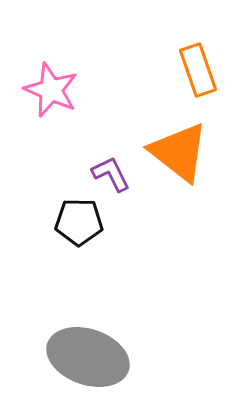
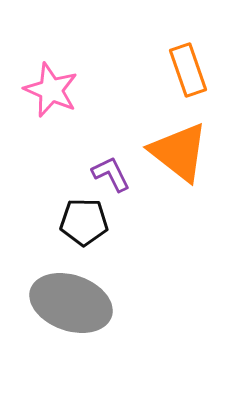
orange rectangle: moved 10 px left
black pentagon: moved 5 px right
gray ellipse: moved 17 px left, 54 px up
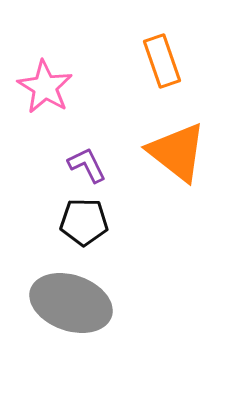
orange rectangle: moved 26 px left, 9 px up
pink star: moved 6 px left, 3 px up; rotated 8 degrees clockwise
orange triangle: moved 2 px left
purple L-shape: moved 24 px left, 9 px up
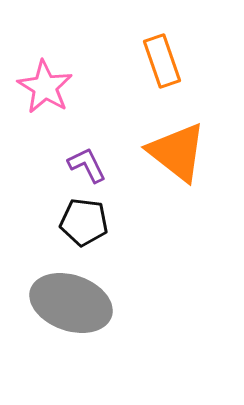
black pentagon: rotated 6 degrees clockwise
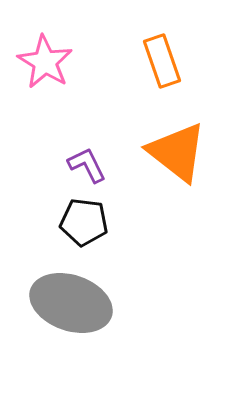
pink star: moved 25 px up
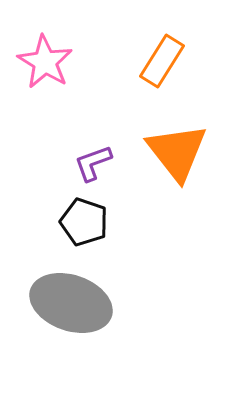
orange rectangle: rotated 51 degrees clockwise
orange triangle: rotated 14 degrees clockwise
purple L-shape: moved 6 px right, 2 px up; rotated 84 degrees counterclockwise
black pentagon: rotated 12 degrees clockwise
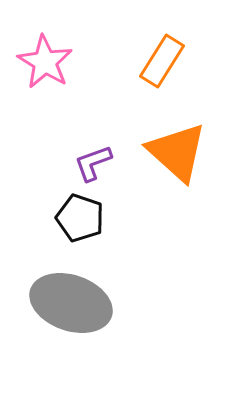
orange triangle: rotated 10 degrees counterclockwise
black pentagon: moved 4 px left, 4 px up
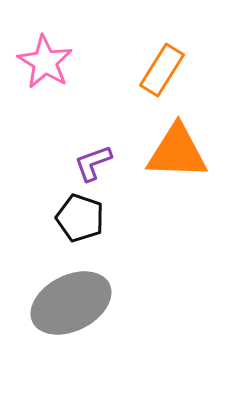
orange rectangle: moved 9 px down
orange triangle: rotated 40 degrees counterclockwise
gray ellipse: rotated 46 degrees counterclockwise
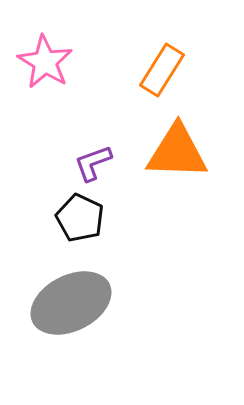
black pentagon: rotated 6 degrees clockwise
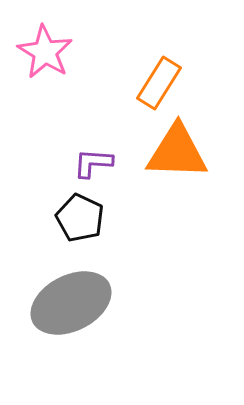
pink star: moved 10 px up
orange rectangle: moved 3 px left, 13 px down
purple L-shape: rotated 24 degrees clockwise
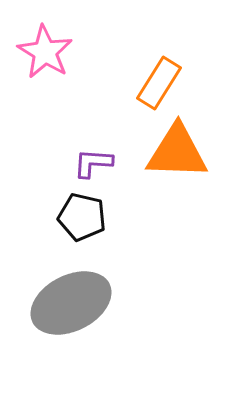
black pentagon: moved 2 px right, 1 px up; rotated 12 degrees counterclockwise
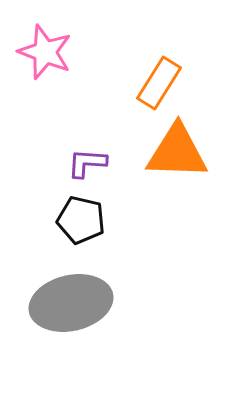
pink star: rotated 10 degrees counterclockwise
purple L-shape: moved 6 px left
black pentagon: moved 1 px left, 3 px down
gray ellipse: rotated 14 degrees clockwise
